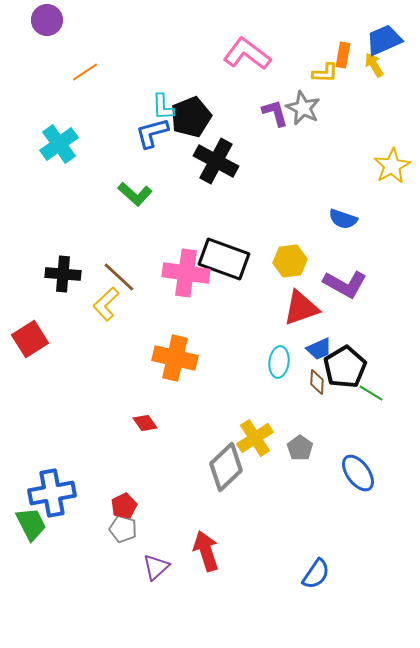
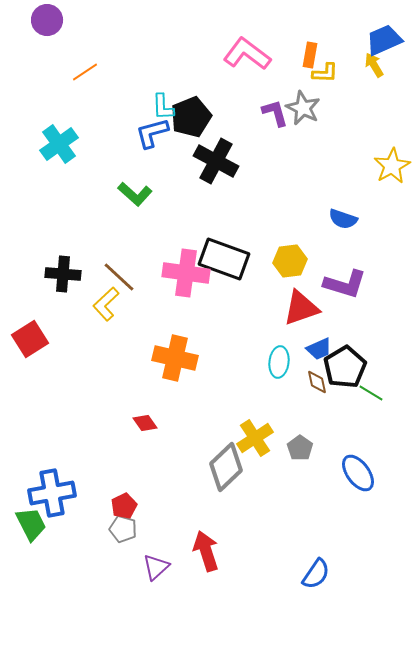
orange rectangle at (343, 55): moved 33 px left
purple L-shape at (345, 284): rotated 12 degrees counterclockwise
brown diamond at (317, 382): rotated 15 degrees counterclockwise
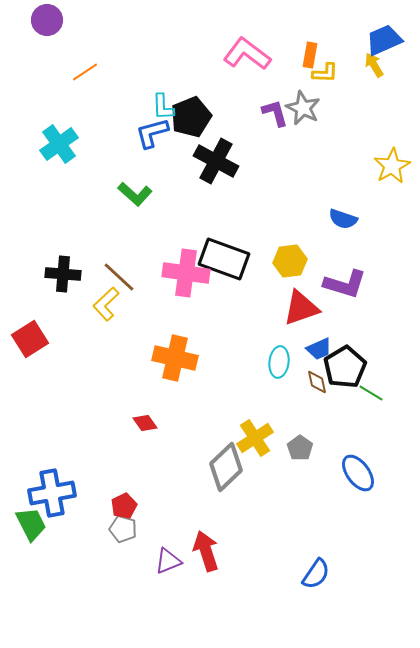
purple triangle at (156, 567): moved 12 px right, 6 px up; rotated 20 degrees clockwise
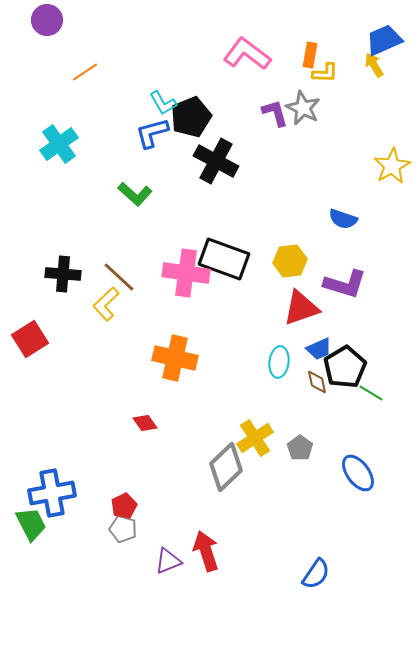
cyan L-shape at (163, 107): moved 4 px up; rotated 28 degrees counterclockwise
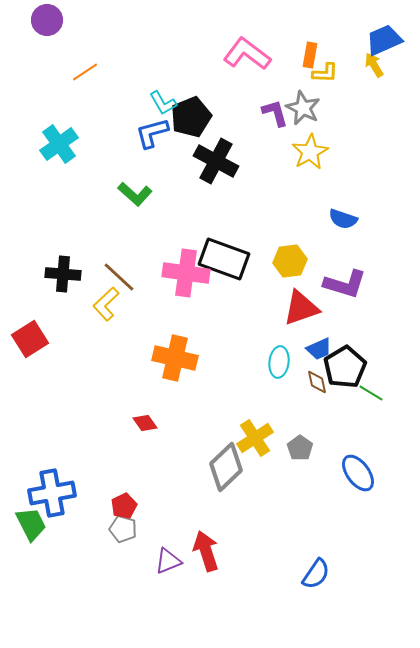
yellow star at (392, 166): moved 82 px left, 14 px up
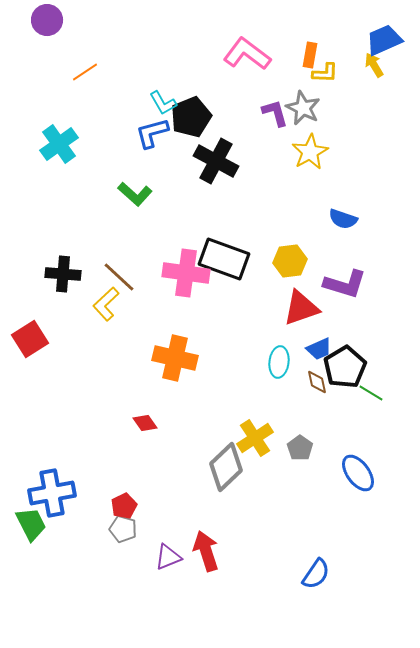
purple triangle at (168, 561): moved 4 px up
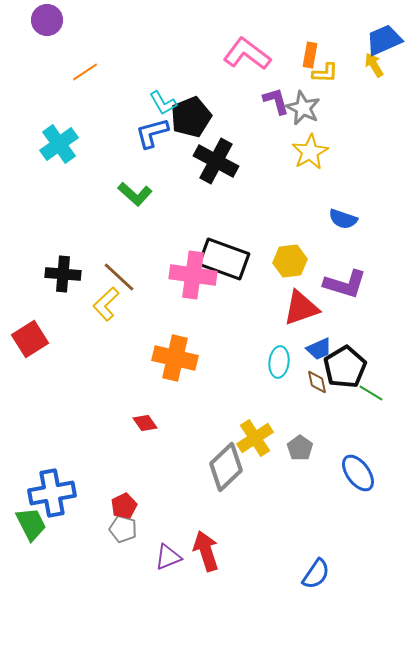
purple L-shape at (275, 113): moved 1 px right, 12 px up
pink cross at (186, 273): moved 7 px right, 2 px down
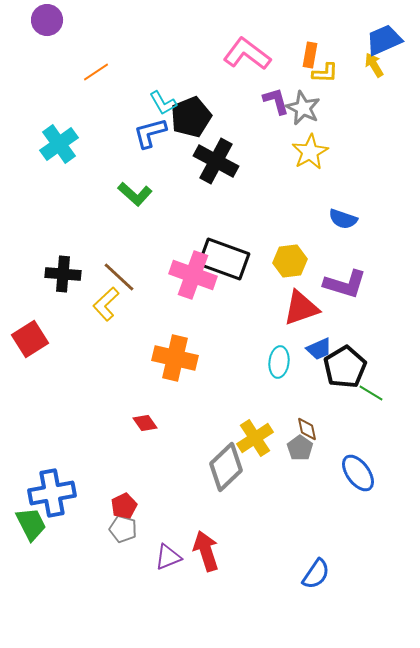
orange line at (85, 72): moved 11 px right
blue L-shape at (152, 133): moved 2 px left
pink cross at (193, 275): rotated 12 degrees clockwise
brown diamond at (317, 382): moved 10 px left, 47 px down
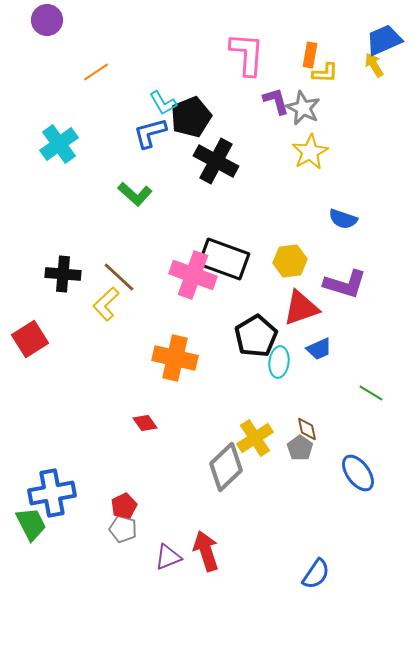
pink L-shape at (247, 54): rotated 57 degrees clockwise
black pentagon at (345, 367): moved 89 px left, 31 px up
